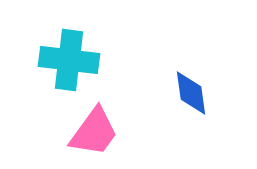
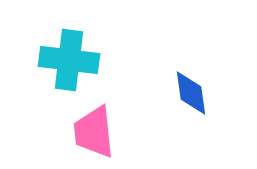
pink trapezoid: rotated 138 degrees clockwise
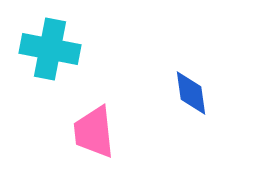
cyan cross: moved 19 px left, 11 px up; rotated 4 degrees clockwise
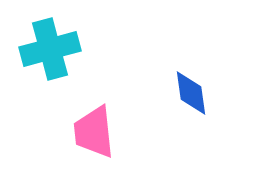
cyan cross: rotated 26 degrees counterclockwise
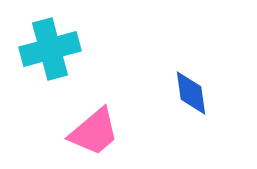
pink trapezoid: rotated 124 degrees counterclockwise
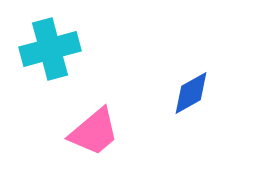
blue diamond: rotated 69 degrees clockwise
